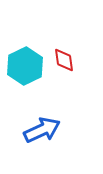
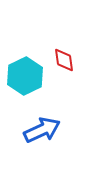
cyan hexagon: moved 10 px down
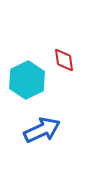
cyan hexagon: moved 2 px right, 4 px down
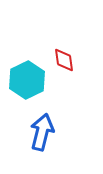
blue arrow: moved 2 px down; rotated 51 degrees counterclockwise
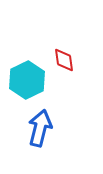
blue arrow: moved 2 px left, 4 px up
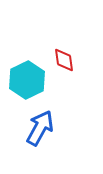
blue arrow: rotated 15 degrees clockwise
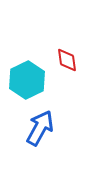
red diamond: moved 3 px right
